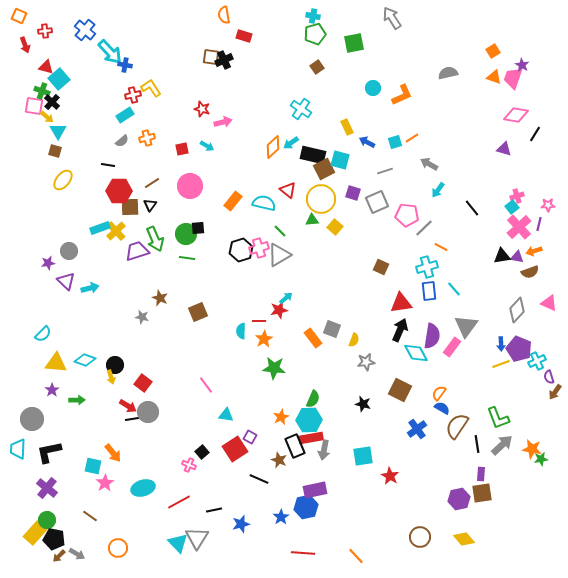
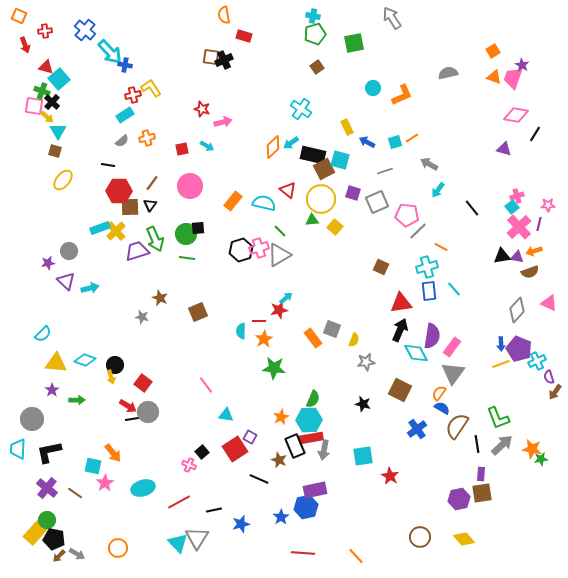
brown line at (152, 183): rotated 21 degrees counterclockwise
gray line at (424, 228): moved 6 px left, 3 px down
gray triangle at (466, 326): moved 13 px left, 47 px down
brown line at (90, 516): moved 15 px left, 23 px up
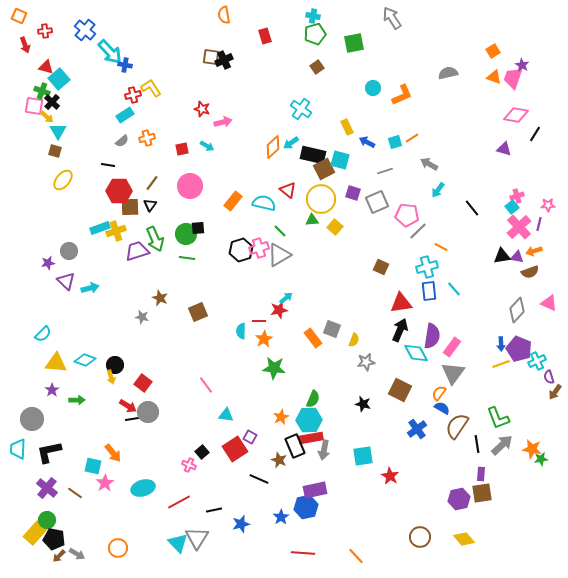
red rectangle at (244, 36): moved 21 px right; rotated 56 degrees clockwise
yellow cross at (116, 231): rotated 24 degrees clockwise
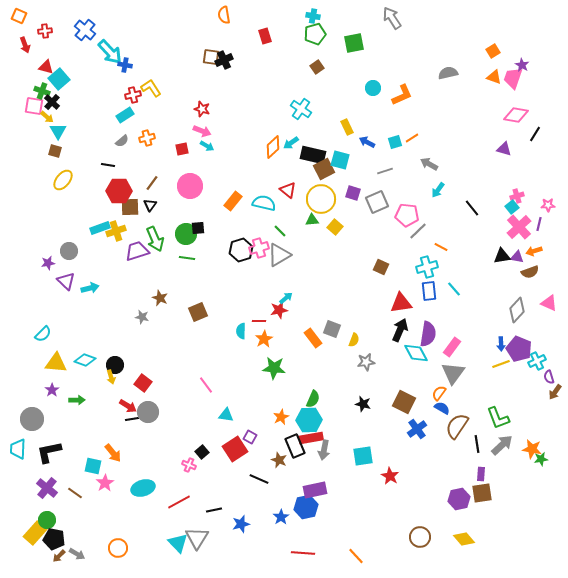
pink arrow at (223, 122): moved 21 px left, 9 px down; rotated 36 degrees clockwise
purple semicircle at (432, 336): moved 4 px left, 2 px up
brown square at (400, 390): moved 4 px right, 12 px down
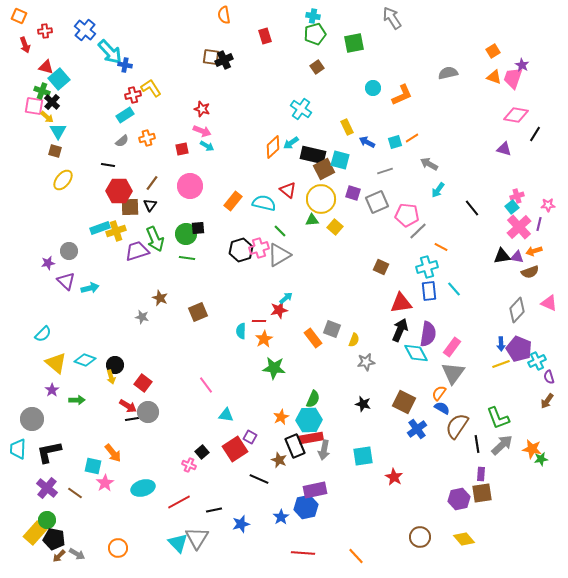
yellow triangle at (56, 363): rotated 35 degrees clockwise
brown arrow at (555, 392): moved 8 px left, 9 px down
red star at (390, 476): moved 4 px right, 1 px down
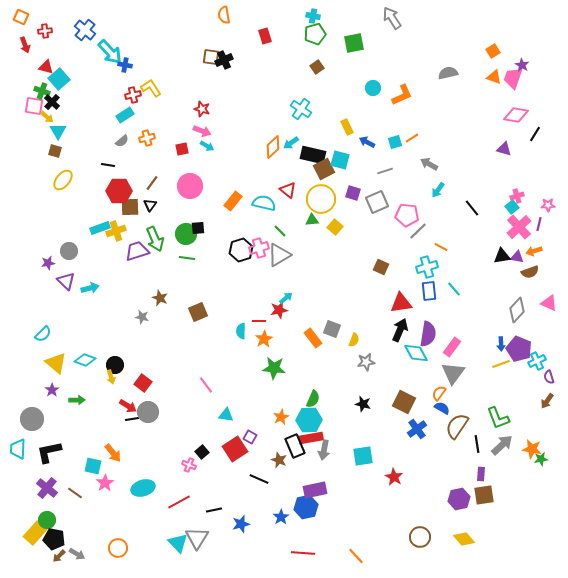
orange square at (19, 16): moved 2 px right, 1 px down
brown square at (482, 493): moved 2 px right, 2 px down
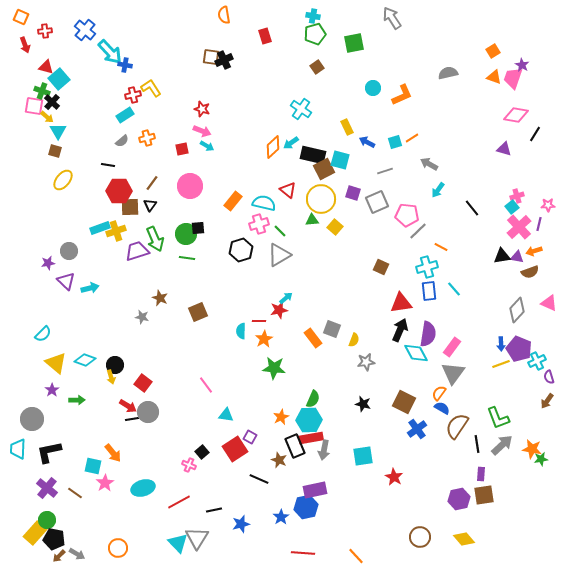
pink cross at (259, 248): moved 24 px up
